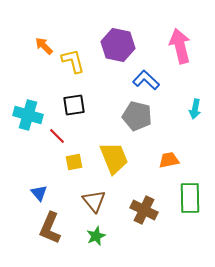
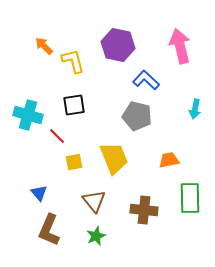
brown cross: rotated 20 degrees counterclockwise
brown L-shape: moved 1 px left, 2 px down
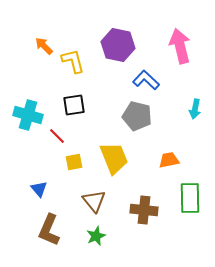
blue triangle: moved 4 px up
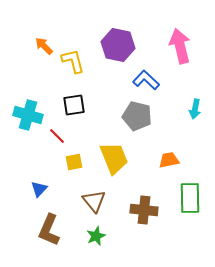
blue triangle: rotated 24 degrees clockwise
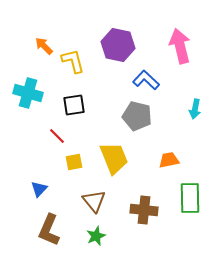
cyan cross: moved 22 px up
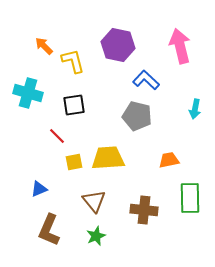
yellow trapezoid: moved 6 px left; rotated 72 degrees counterclockwise
blue triangle: rotated 24 degrees clockwise
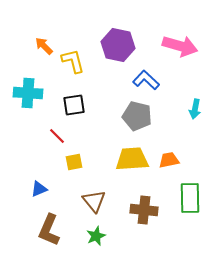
pink arrow: rotated 120 degrees clockwise
cyan cross: rotated 12 degrees counterclockwise
yellow trapezoid: moved 24 px right, 1 px down
